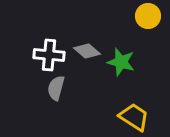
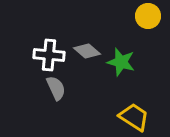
gray semicircle: rotated 140 degrees clockwise
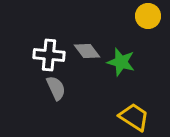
gray diamond: rotated 12 degrees clockwise
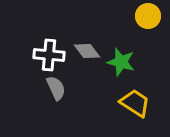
yellow trapezoid: moved 1 px right, 14 px up
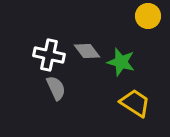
white cross: rotated 8 degrees clockwise
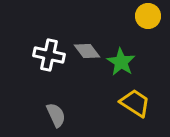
green star: rotated 16 degrees clockwise
gray semicircle: moved 27 px down
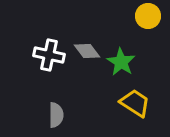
gray semicircle: rotated 25 degrees clockwise
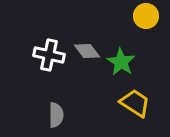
yellow circle: moved 2 px left
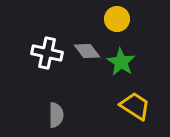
yellow circle: moved 29 px left, 3 px down
white cross: moved 2 px left, 2 px up
yellow trapezoid: moved 3 px down
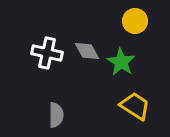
yellow circle: moved 18 px right, 2 px down
gray diamond: rotated 8 degrees clockwise
